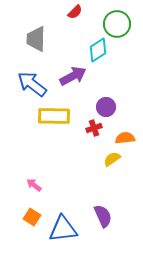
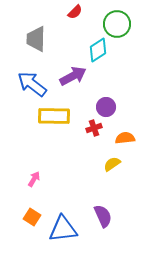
yellow semicircle: moved 5 px down
pink arrow: moved 6 px up; rotated 84 degrees clockwise
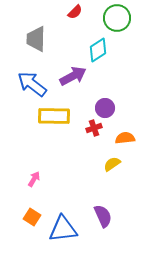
green circle: moved 6 px up
purple circle: moved 1 px left, 1 px down
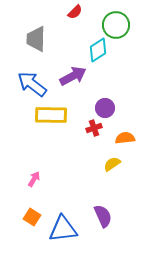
green circle: moved 1 px left, 7 px down
yellow rectangle: moved 3 px left, 1 px up
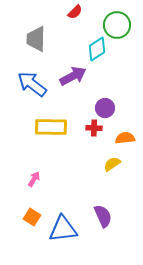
green circle: moved 1 px right
cyan diamond: moved 1 px left, 1 px up
yellow rectangle: moved 12 px down
red cross: rotated 21 degrees clockwise
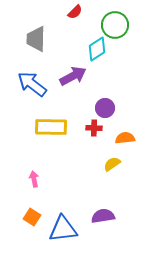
green circle: moved 2 px left
pink arrow: rotated 42 degrees counterclockwise
purple semicircle: rotated 75 degrees counterclockwise
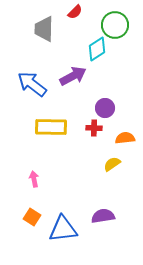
gray trapezoid: moved 8 px right, 10 px up
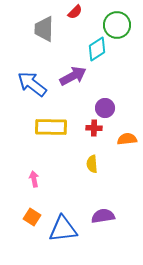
green circle: moved 2 px right
orange semicircle: moved 2 px right, 1 px down
yellow semicircle: moved 20 px left; rotated 60 degrees counterclockwise
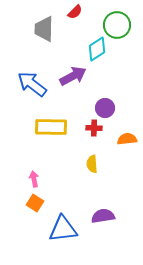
orange square: moved 3 px right, 14 px up
